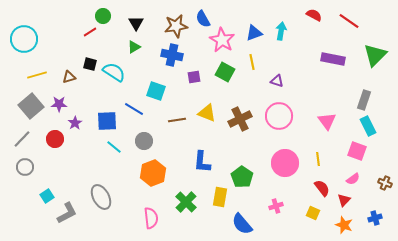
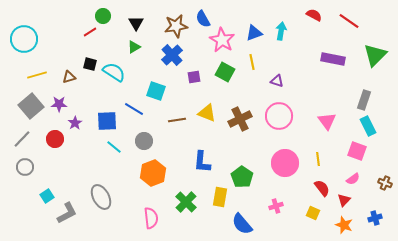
blue cross at (172, 55): rotated 35 degrees clockwise
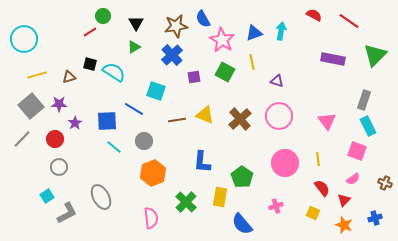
yellow triangle at (207, 113): moved 2 px left, 2 px down
brown cross at (240, 119): rotated 15 degrees counterclockwise
gray circle at (25, 167): moved 34 px right
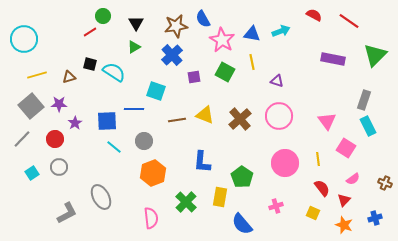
cyan arrow at (281, 31): rotated 60 degrees clockwise
blue triangle at (254, 33): moved 2 px left, 1 px down; rotated 30 degrees clockwise
blue line at (134, 109): rotated 30 degrees counterclockwise
pink square at (357, 151): moved 11 px left, 3 px up; rotated 12 degrees clockwise
cyan square at (47, 196): moved 15 px left, 23 px up
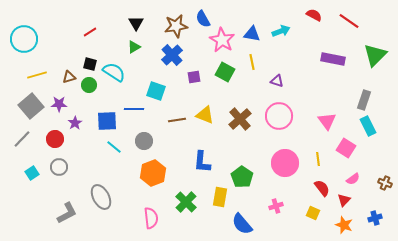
green circle at (103, 16): moved 14 px left, 69 px down
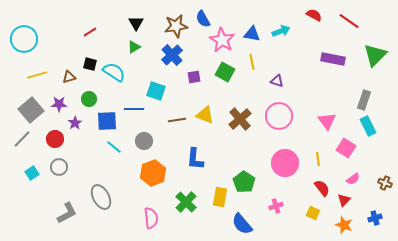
green circle at (89, 85): moved 14 px down
gray square at (31, 106): moved 4 px down
blue L-shape at (202, 162): moved 7 px left, 3 px up
green pentagon at (242, 177): moved 2 px right, 5 px down
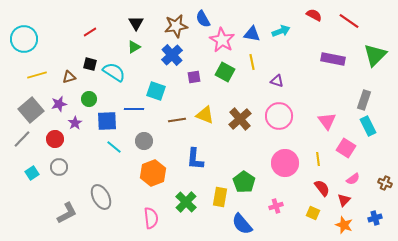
purple star at (59, 104): rotated 14 degrees counterclockwise
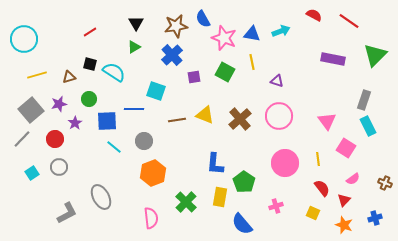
pink star at (222, 40): moved 2 px right, 2 px up; rotated 10 degrees counterclockwise
blue L-shape at (195, 159): moved 20 px right, 5 px down
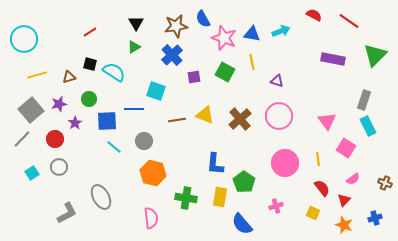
orange hexagon at (153, 173): rotated 25 degrees counterclockwise
green cross at (186, 202): moved 4 px up; rotated 35 degrees counterclockwise
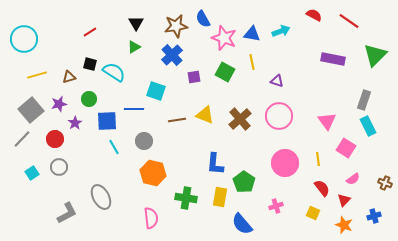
cyan line at (114, 147): rotated 21 degrees clockwise
blue cross at (375, 218): moved 1 px left, 2 px up
